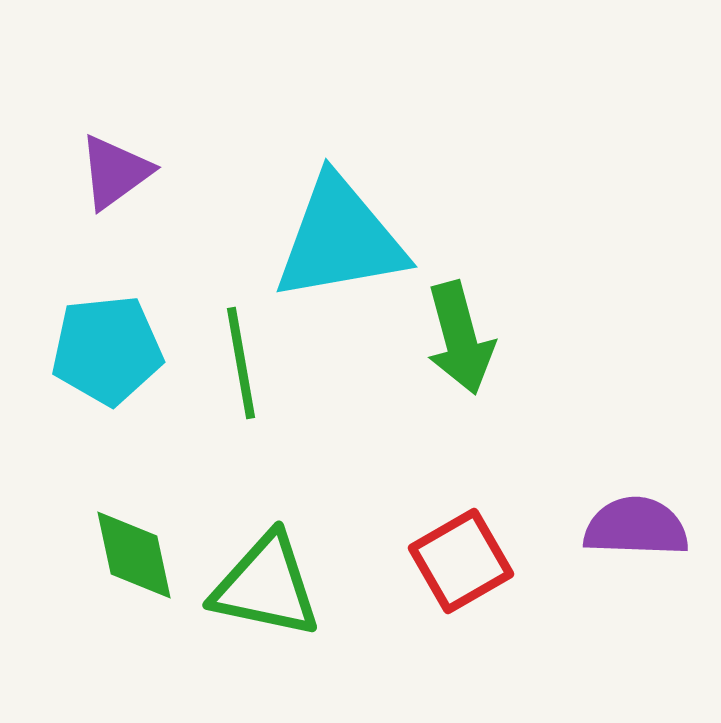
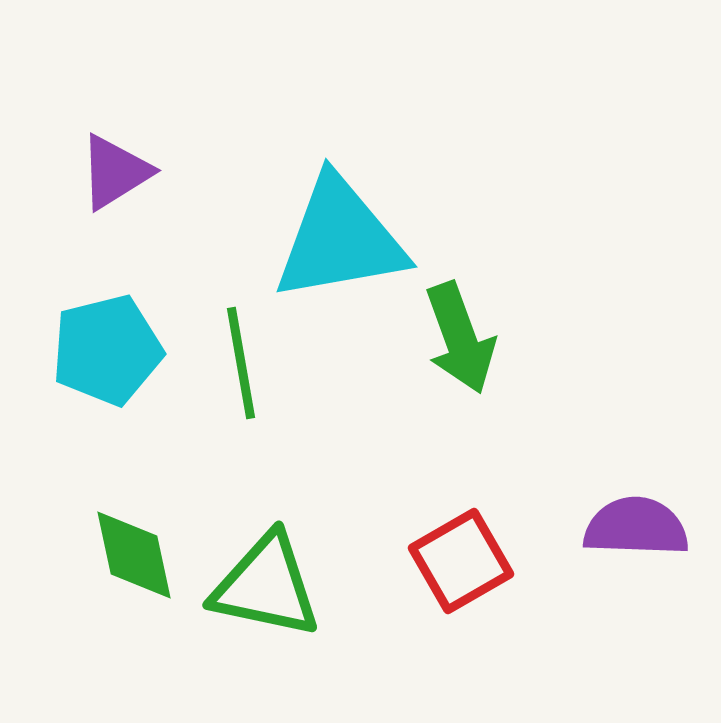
purple triangle: rotated 4 degrees clockwise
green arrow: rotated 5 degrees counterclockwise
cyan pentagon: rotated 8 degrees counterclockwise
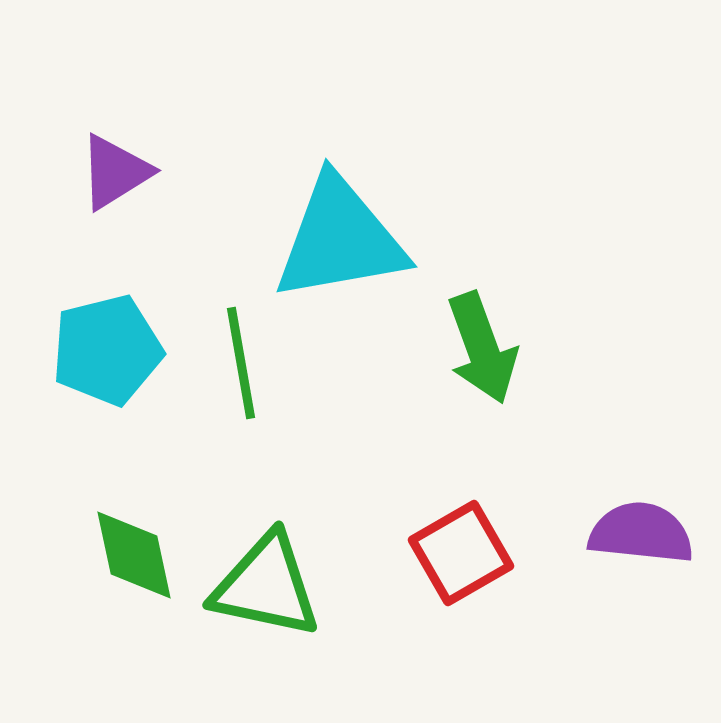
green arrow: moved 22 px right, 10 px down
purple semicircle: moved 5 px right, 6 px down; rotated 4 degrees clockwise
red square: moved 8 px up
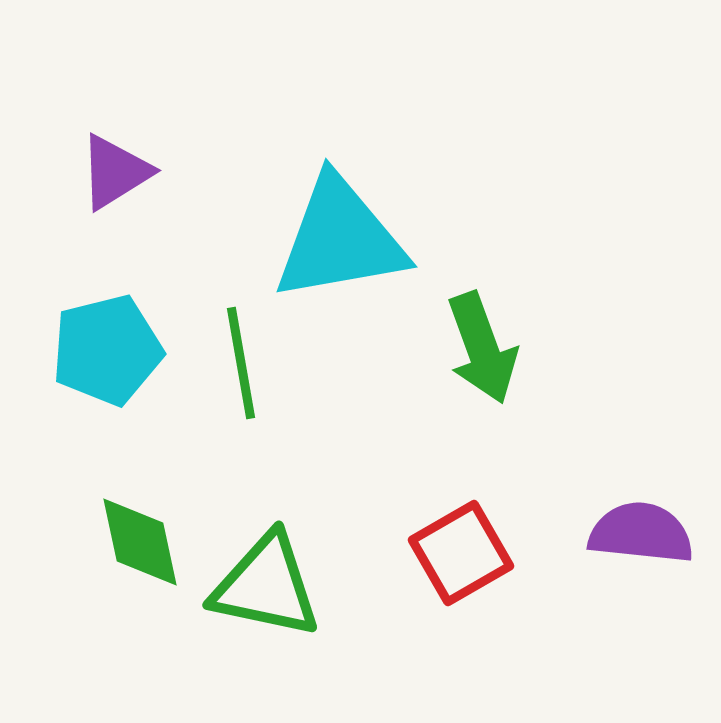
green diamond: moved 6 px right, 13 px up
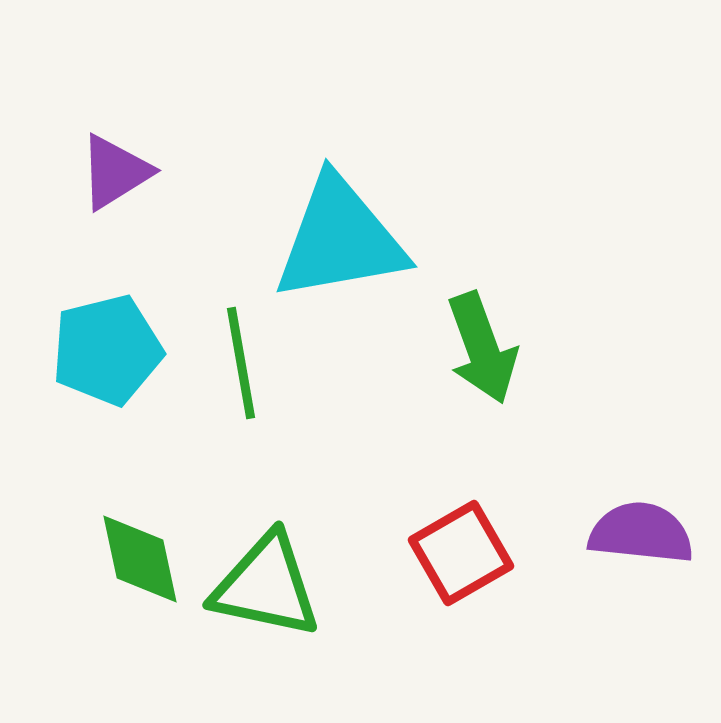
green diamond: moved 17 px down
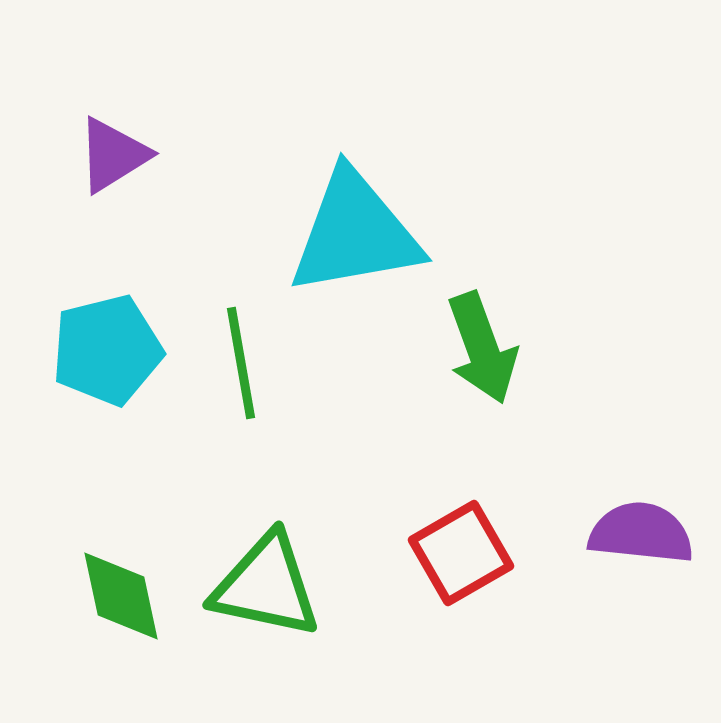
purple triangle: moved 2 px left, 17 px up
cyan triangle: moved 15 px right, 6 px up
green diamond: moved 19 px left, 37 px down
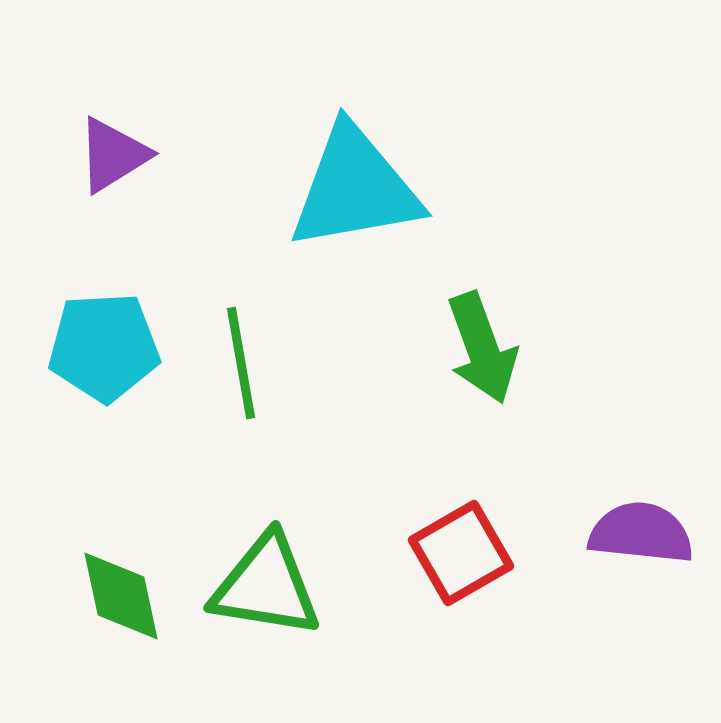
cyan triangle: moved 45 px up
cyan pentagon: moved 3 px left, 3 px up; rotated 11 degrees clockwise
green triangle: rotated 3 degrees counterclockwise
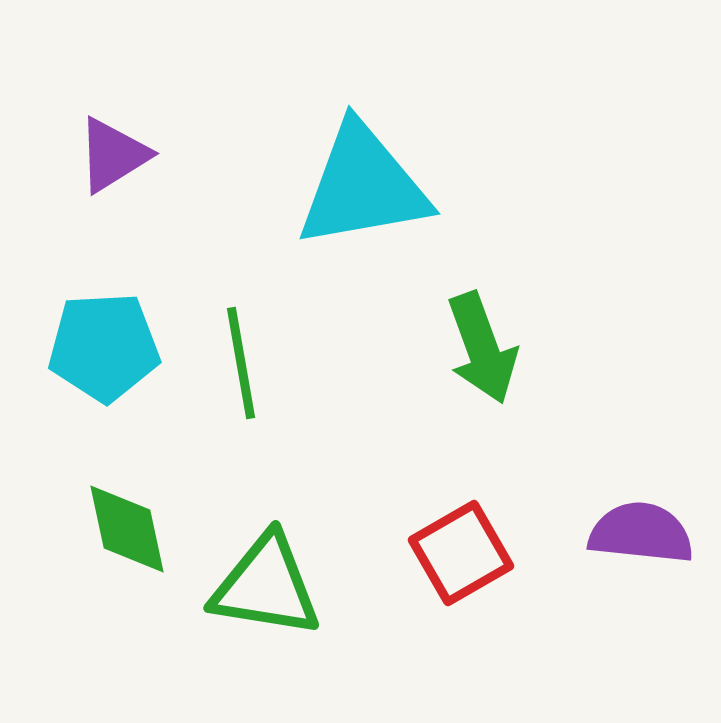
cyan triangle: moved 8 px right, 2 px up
green diamond: moved 6 px right, 67 px up
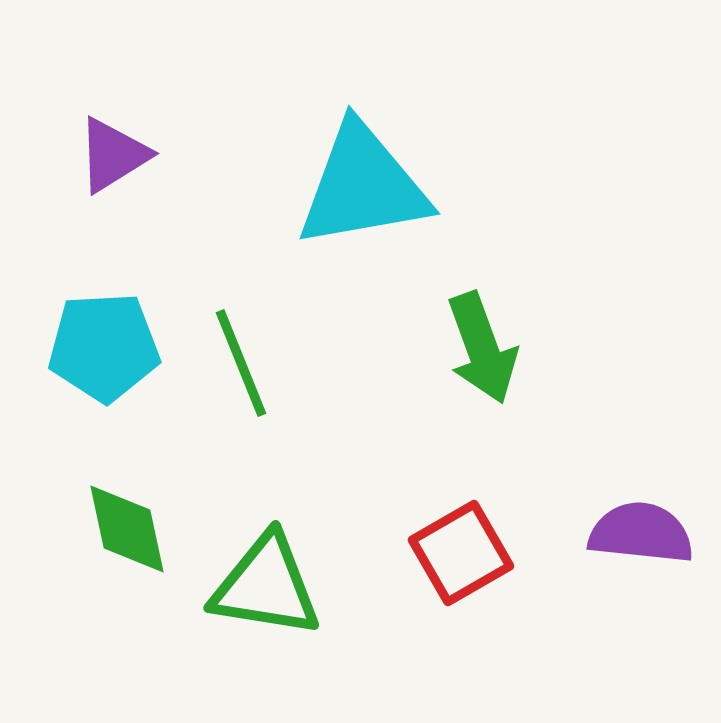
green line: rotated 12 degrees counterclockwise
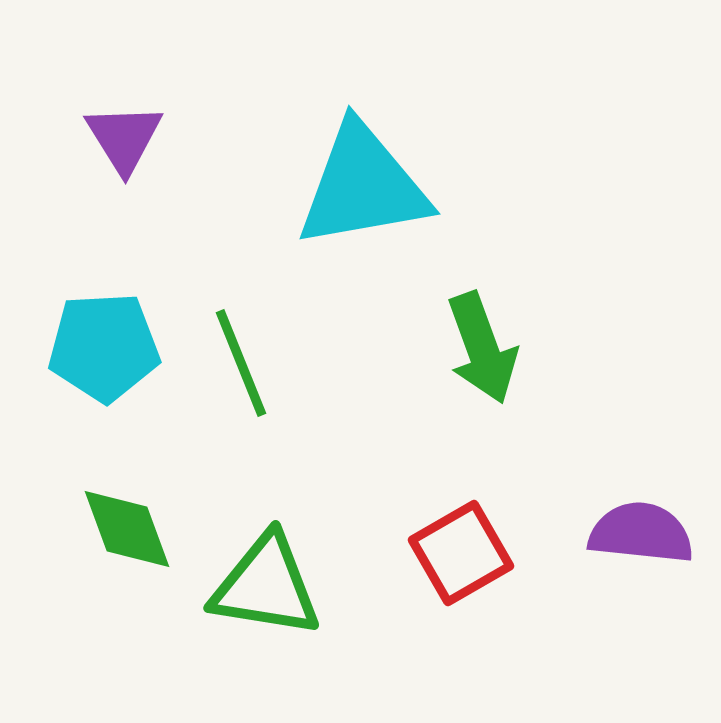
purple triangle: moved 11 px right, 17 px up; rotated 30 degrees counterclockwise
green diamond: rotated 8 degrees counterclockwise
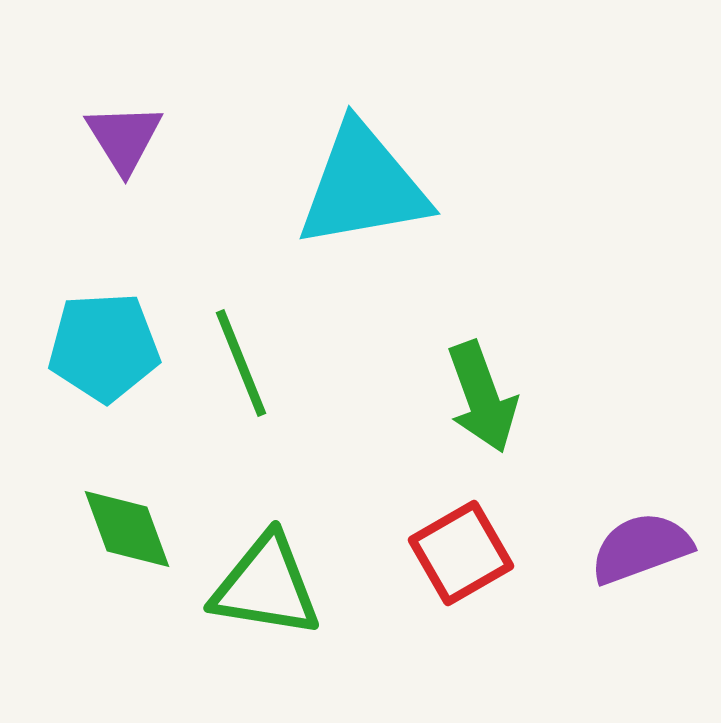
green arrow: moved 49 px down
purple semicircle: moved 15 px down; rotated 26 degrees counterclockwise
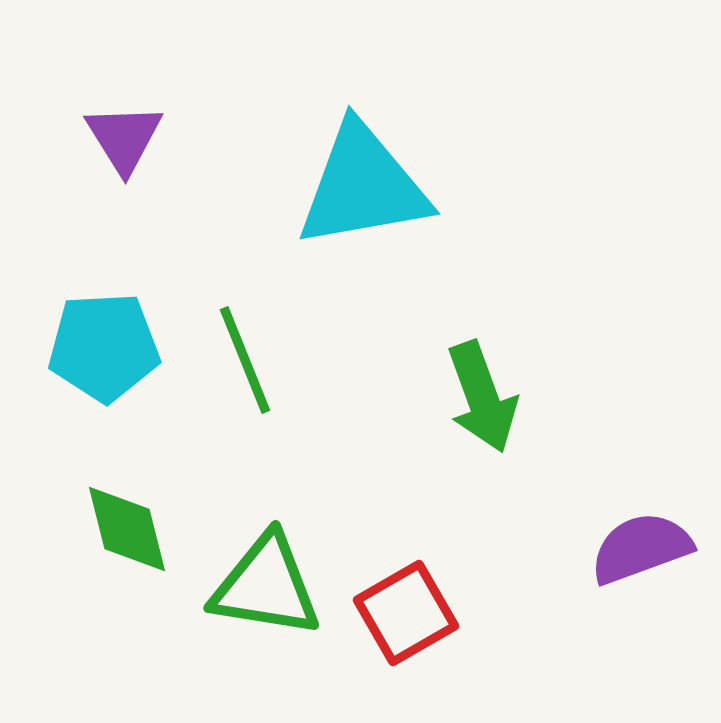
green line: moved 4 px right, 3 px up
green diamond: rotated 6 degrees clockwise
red square: moved 55 px left, 60 px down
